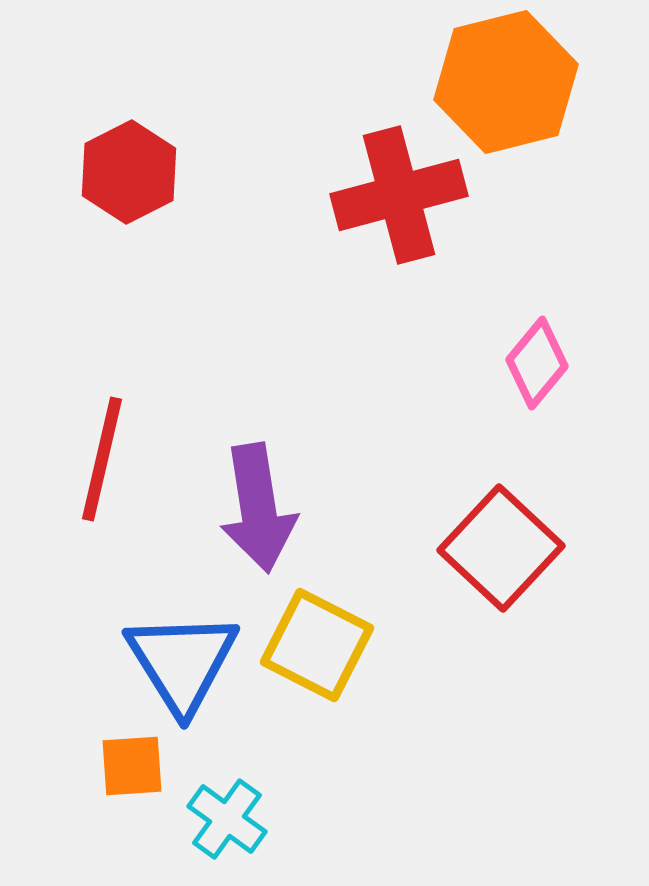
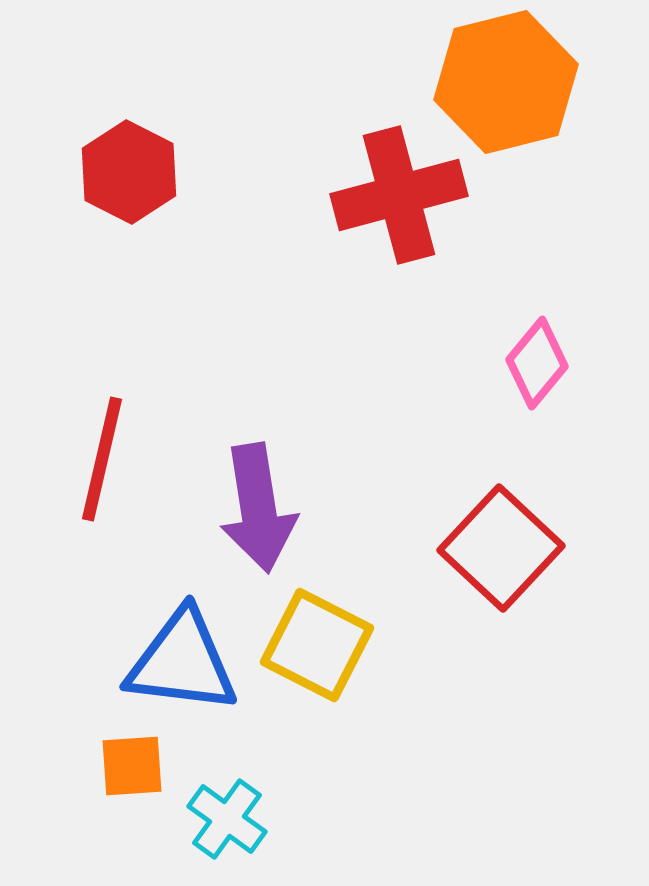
red hexagon: rotated 6 degrees counterclockwise
blue triangle: rotated 51 degrees counterclockwise
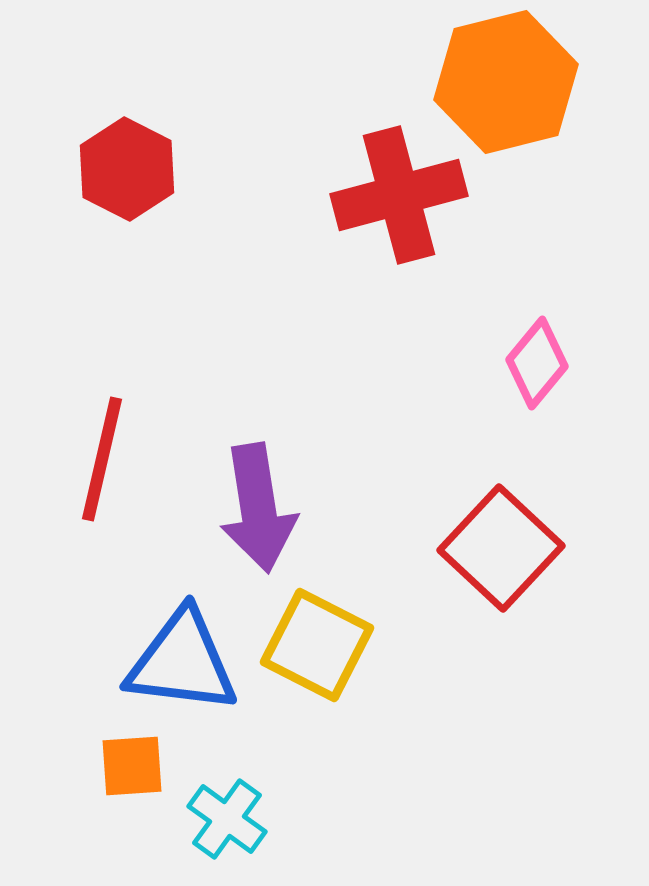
red hexagon: moved 2 px left, 3 px up
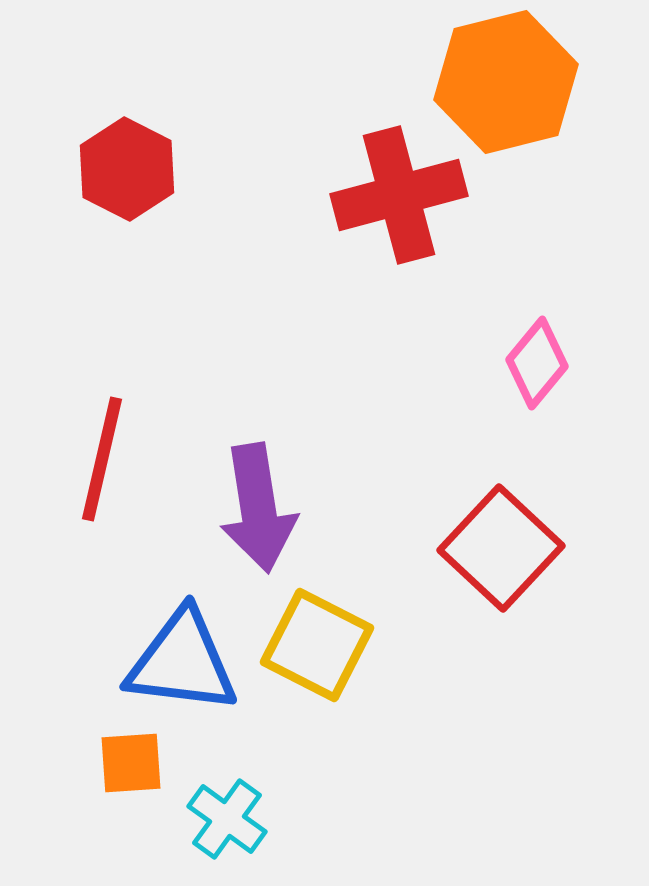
orange square: moved 1 px left, 3 px up
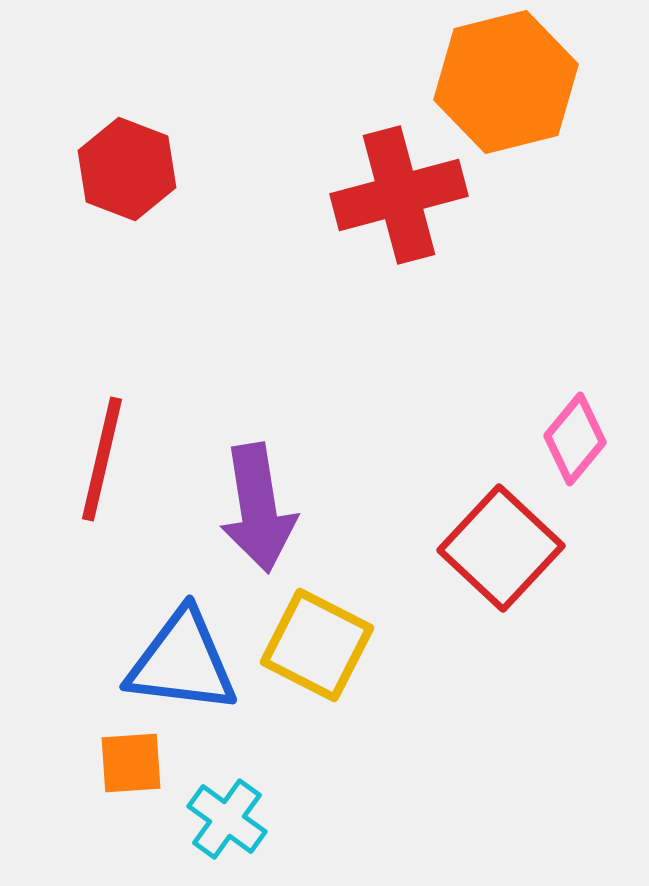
red hexagon: rotated 6 degrees counterclockwise
pink diamond: moved 38 px right, 76 px down
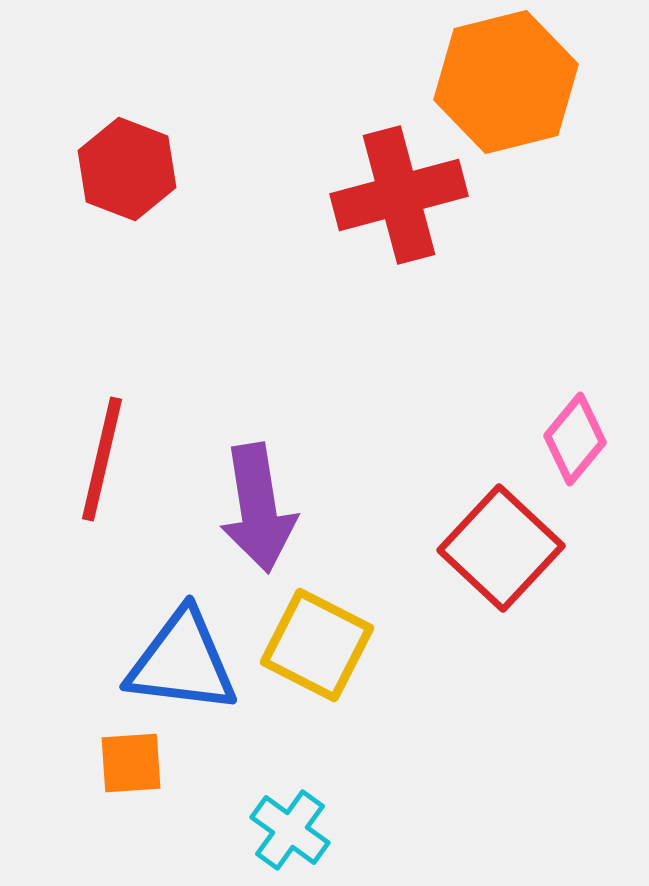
cyan cross: moved 63 px right, 11 px down
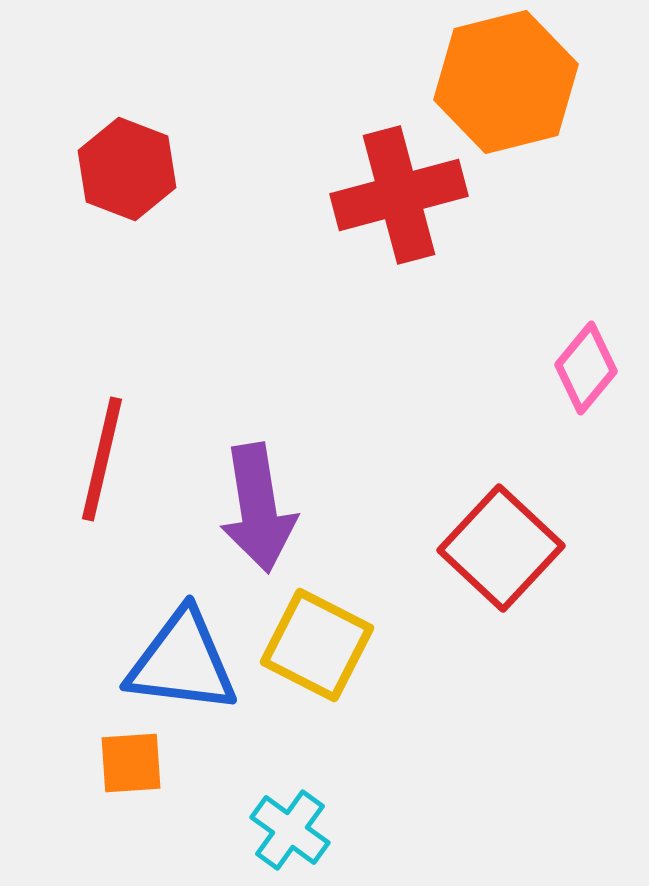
pink diamond: moved 11 px right, 71 px up
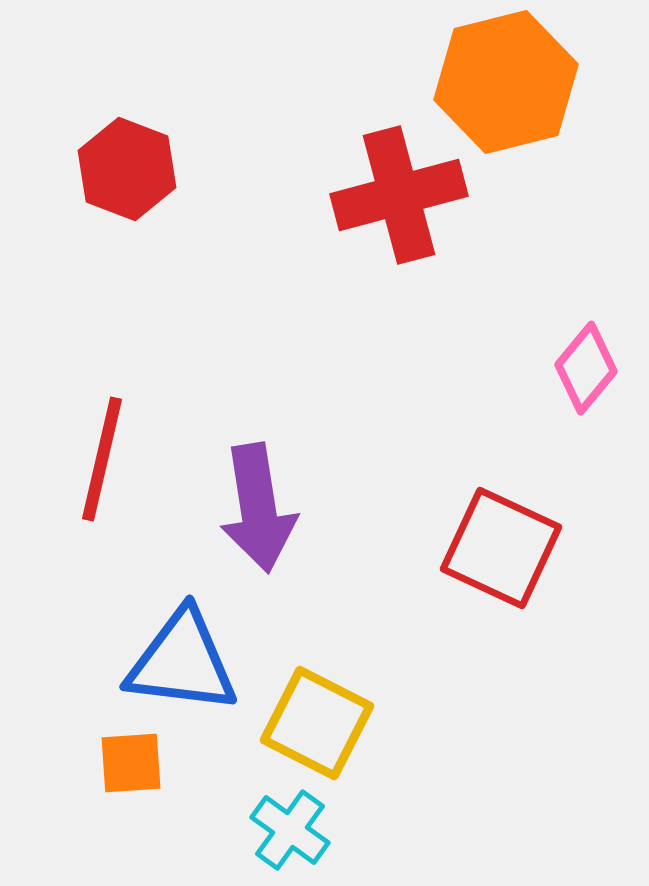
red square: rotated 18 degrees counterclockwise
yellow square: moved 78 px down
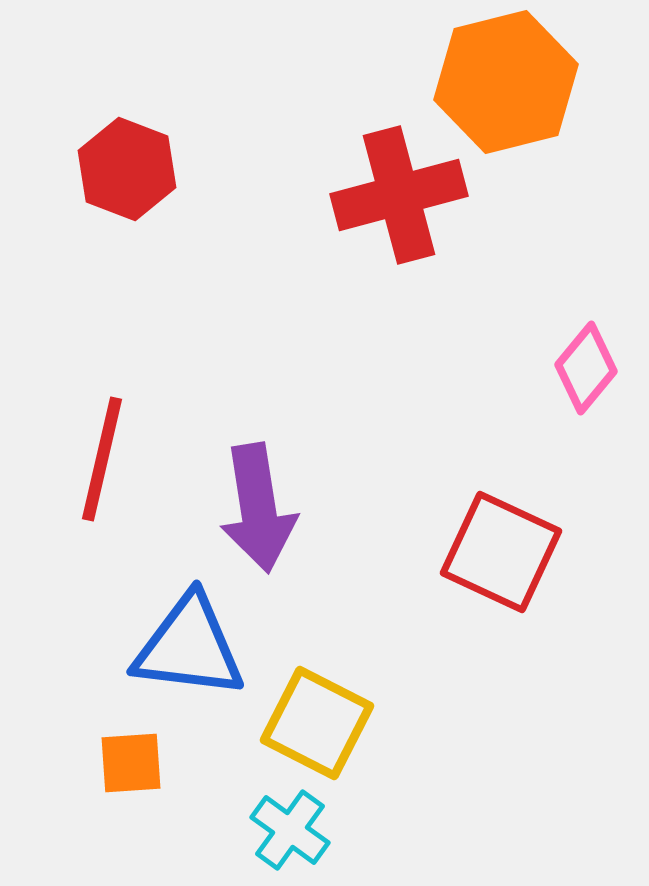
red square: moved 4 px down
blue triangle: moved 7 px right, 15 px up
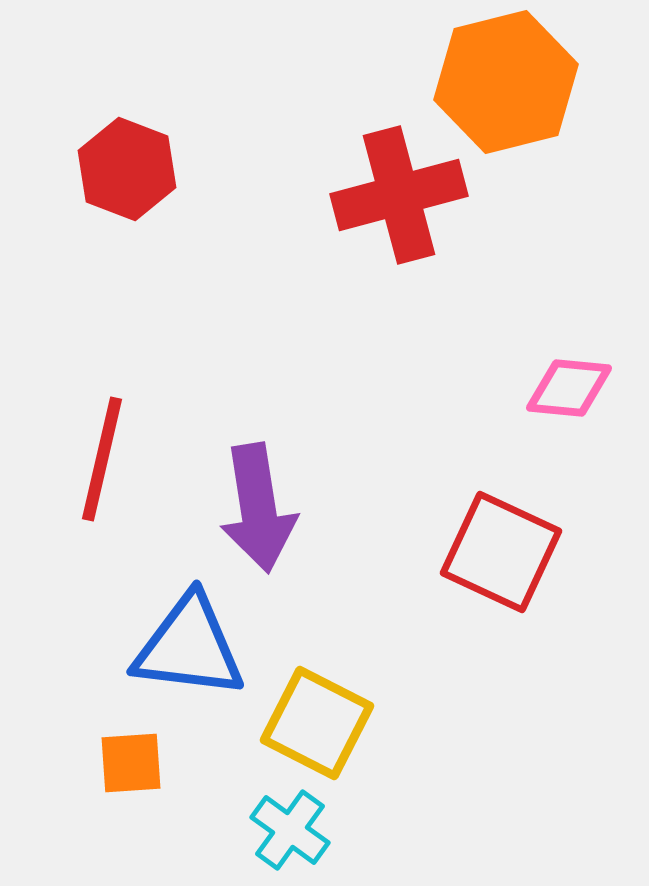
pink diamond: moved 17 px left, 20 px down; rotated 56 degrees clockwise
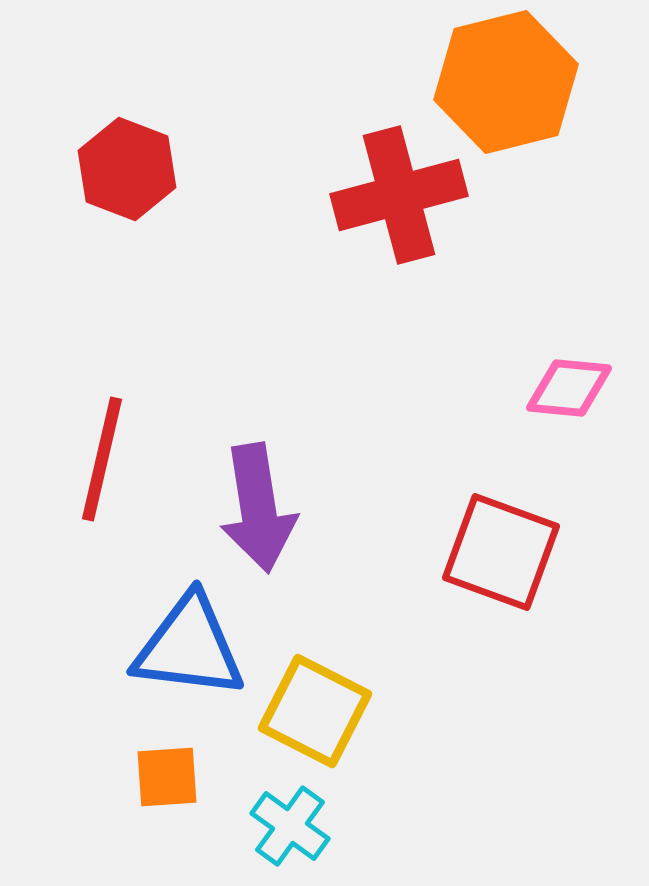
red square: rotated 5 degrees counterclockwise
yellow square: moved 2 px left, 12 px up
orange square: moved 36 px right, 14 px down
cyan cross: moved 4 px up
